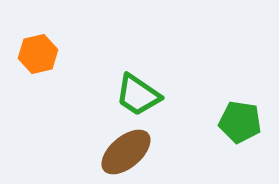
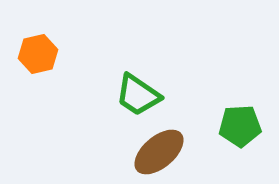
green pentagon: moved 4 px down; rotated 12 degrees counterclockwise
brown ellipse: moved 33 px right
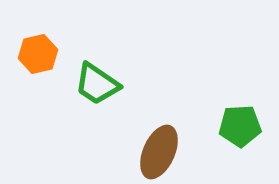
green trapezoid: moved 41 px left, 11 px up
brown ellipse: rotated 26 degrees counterclockwise
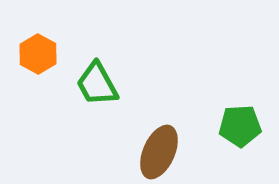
orange hexagon: rotated 18 degrees counterclockwise
green trapezoid: rotated 27 degrees clockwise
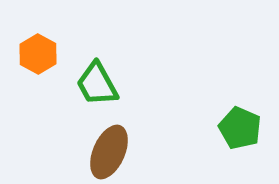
green pentagon: moved 2 px down; rotated 27 degrees clockwise
brown ellipse: moved 50 px left
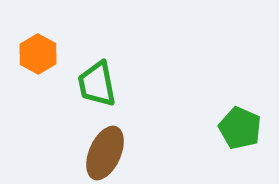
green trapezoid: rotated 18 degrees clockwise
brown ellipse: moved 4 px left, 1 px down
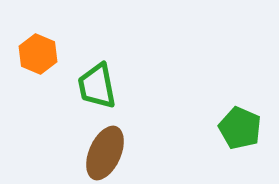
orange hexagon: rotated 6 degrees counterclockwise
green trapezoid: moved 2 px down
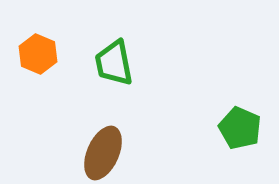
green trapezoid: moved 17 px right, 23 px up
brown ellipse: moved 2 px left
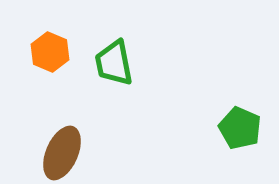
orange hexagon: moved 12 px right, 2 px up
brown ellipse: moved 41 px left
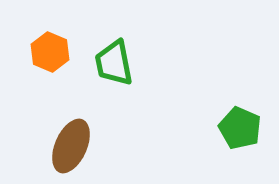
brown ellipse: moved 9 px right, 7 px up
